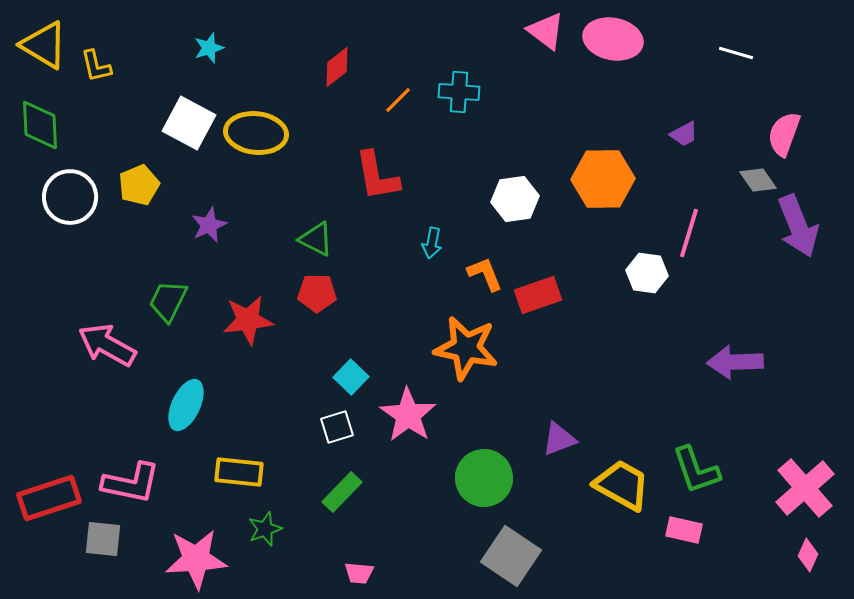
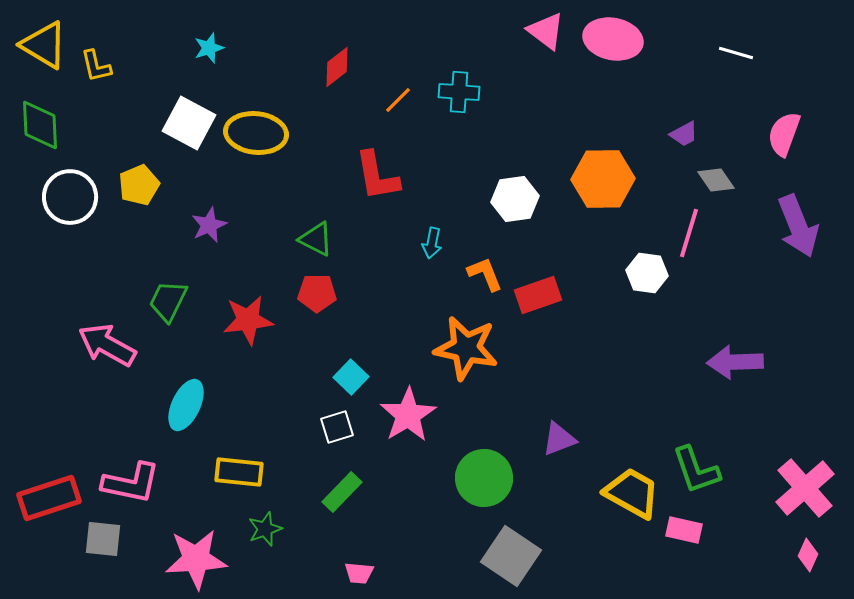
gray diamond at (758, 180): moved 42 px left
pink star at (408, 415): rotated 6 degrees clockwise
yellow trapezoid at (622, 485): moved 10 px right, 8 px down
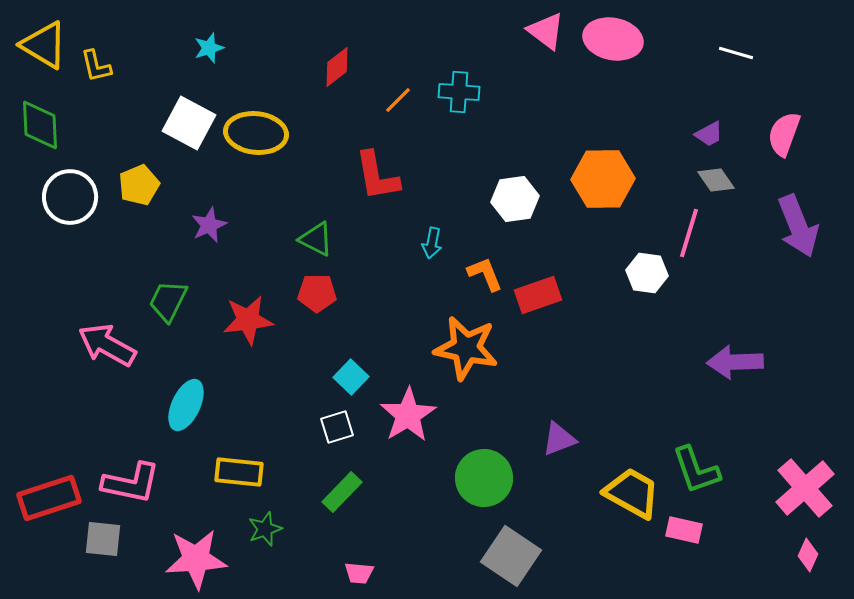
purple trapezoid at (684, 134): moved 25 px right
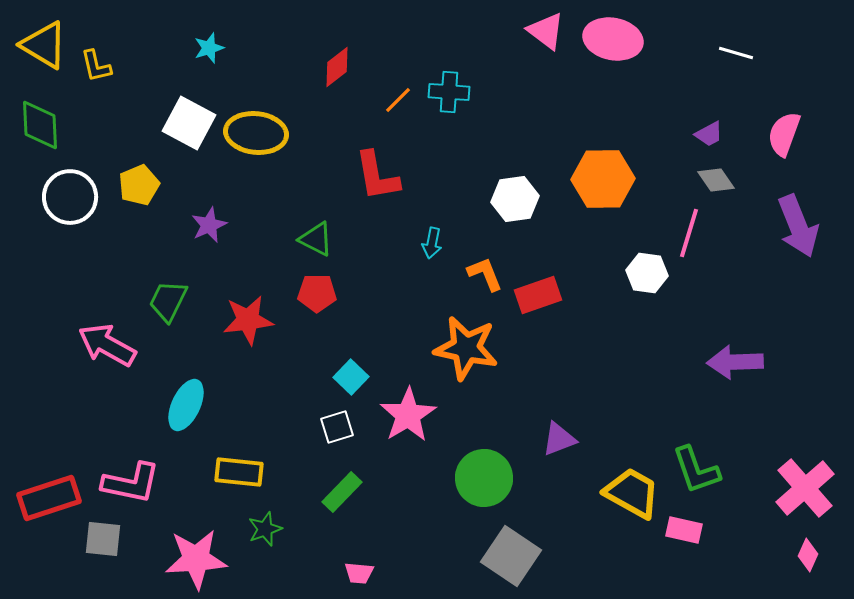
cyan cross at (459, 92): moved 10 px left
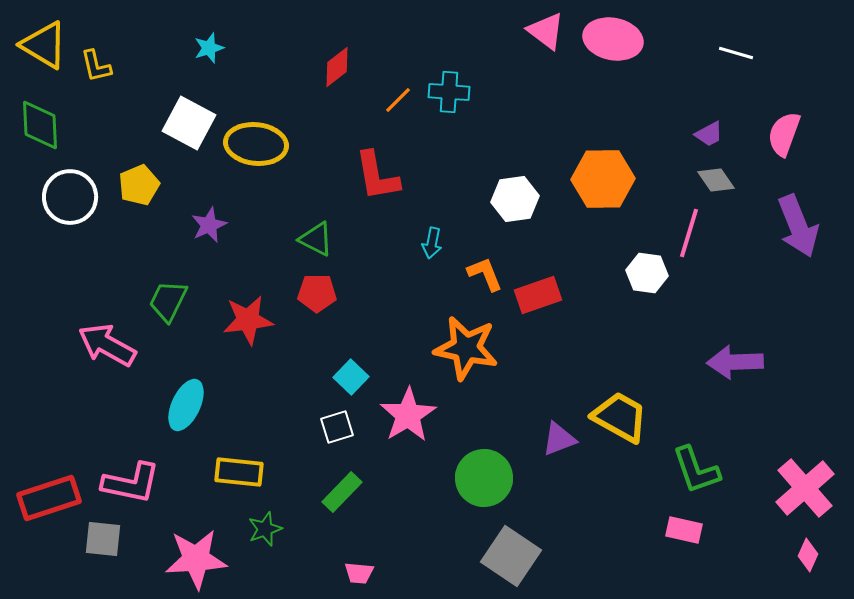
yellow ellipse at (256, 133): moved 11 px down
yellow trapezoid at (632, 493): moved 12 px left, 76 px up
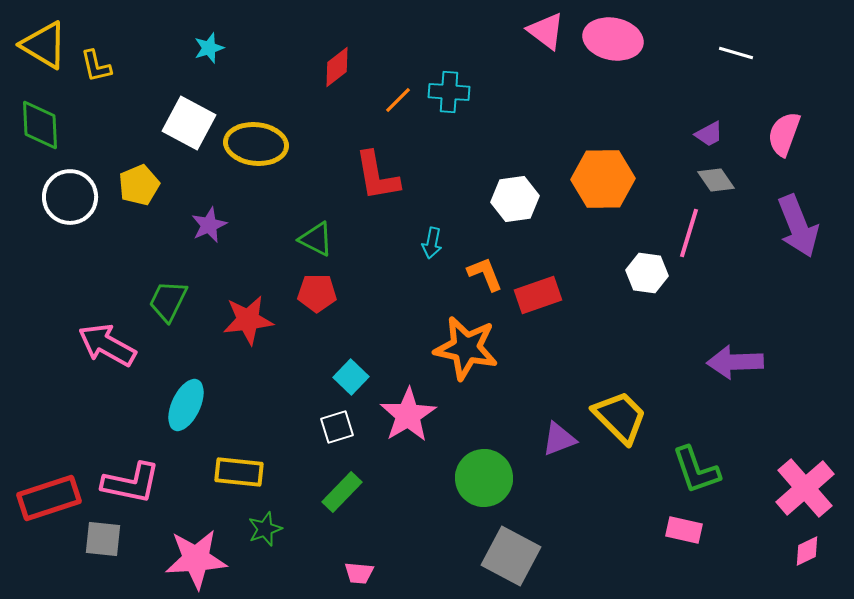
yellow trapezoid at (620, 417): rotated 16 degrees clockwise
pink diamond at (808, 555): moved 1 px left, 4 px up; rotated 40 degrees clockwise
gray square at (511, 556): rotated 6 degrees counterclockwise
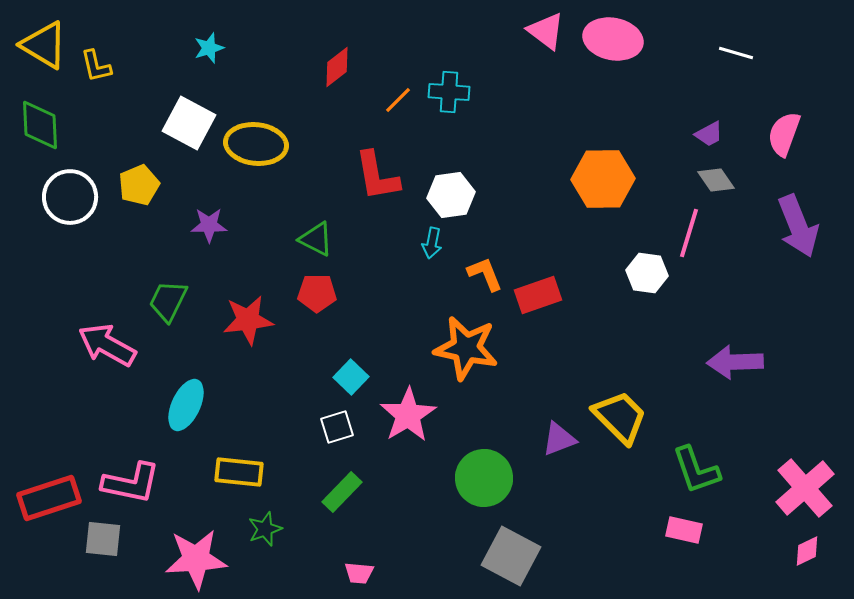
white hexagon at (515, 199): moved 64 px left, 4 px up
purple star at (209, 225): rotated 24 degrees clockwise
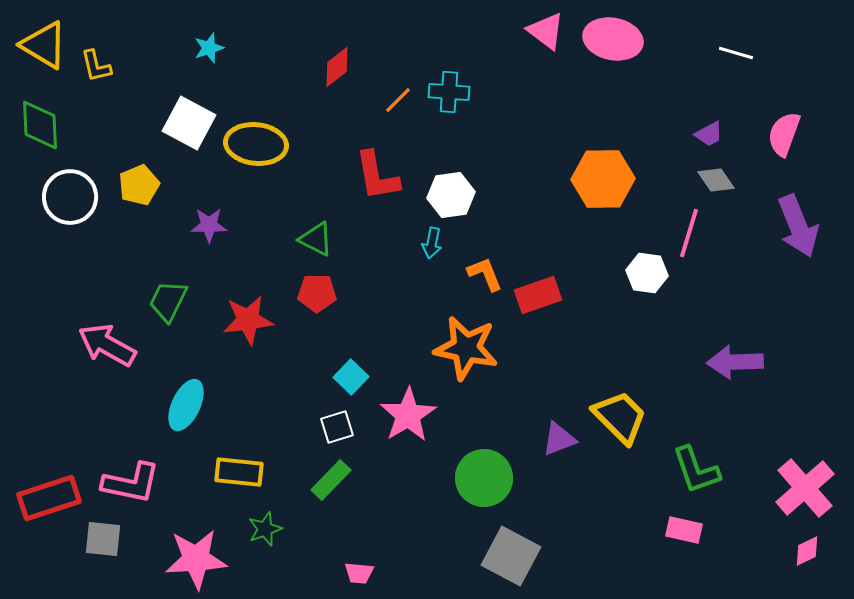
green rectangle at (342, 492): moved 11 px left, 12 px up
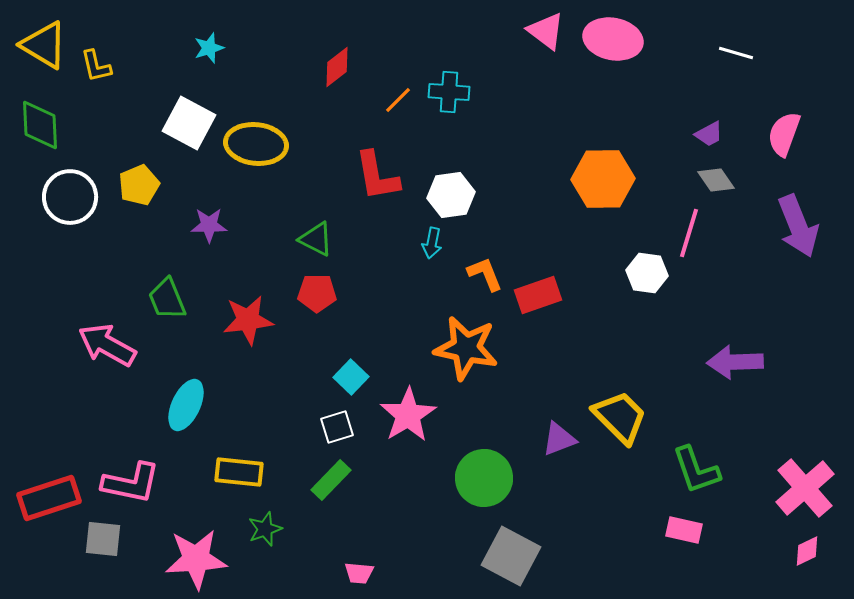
green trapezoid at (168, 301): moved 1 px left, 2 px up; rotated 48 degrees counterclockwise
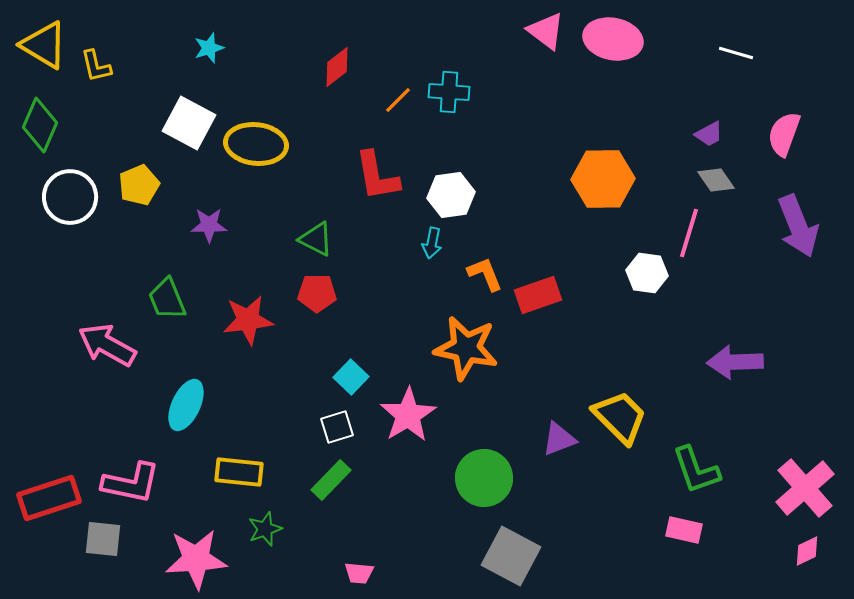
green diamond at (40, 125): rotated 26 degrees clockwise
